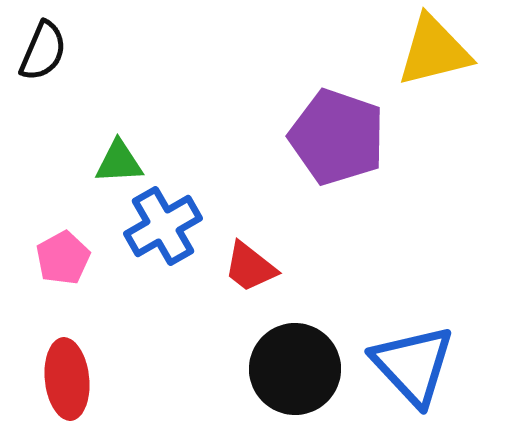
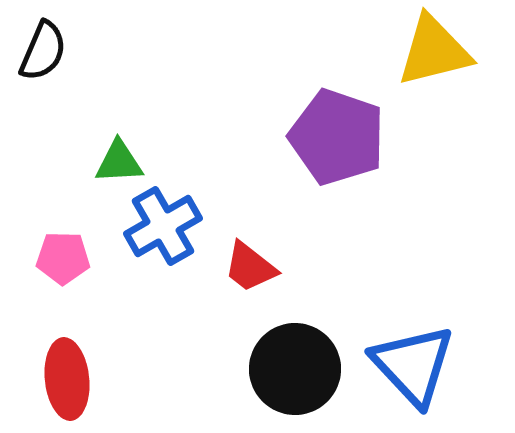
pink pentagon: rotated 30 degrees clockwise
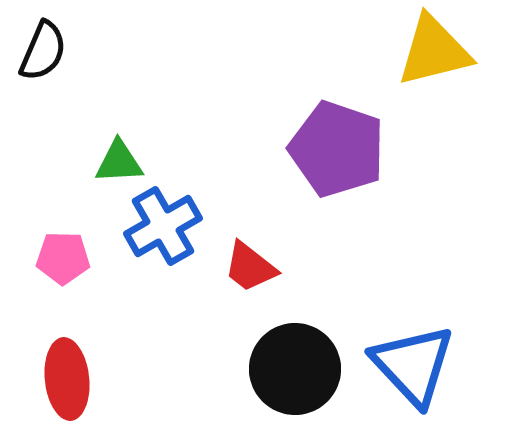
purple pentagon: moved 12 px down
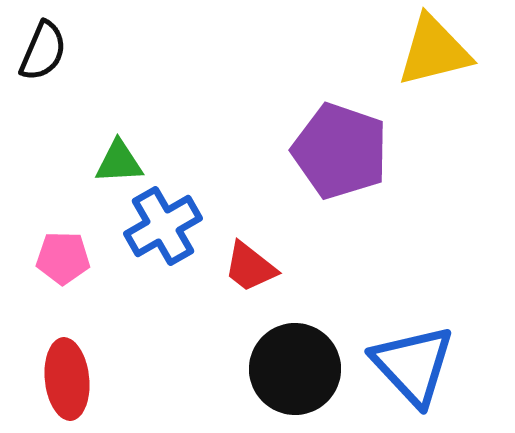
purple pentagon: moved 3 px right, 2 px down
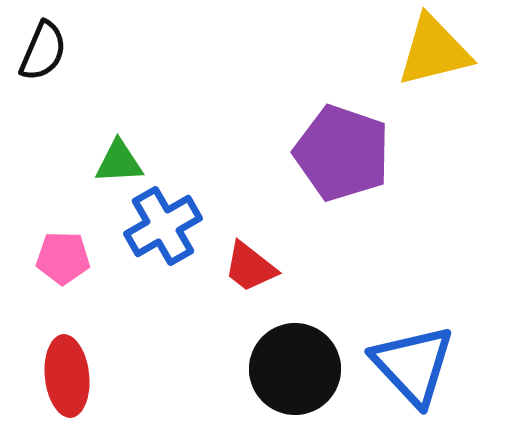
purple pentagon: moved 2 px right, 2 px down
red ellipse: moved 3 px up
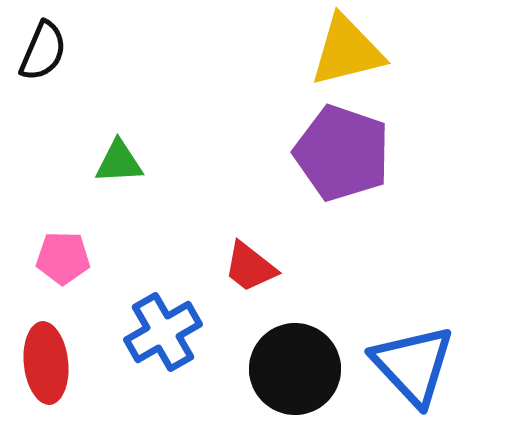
yellow triangle: moved 87 px left
blue cross: moved 106 px down
red ellipse: moved 21 px left, 13 px up
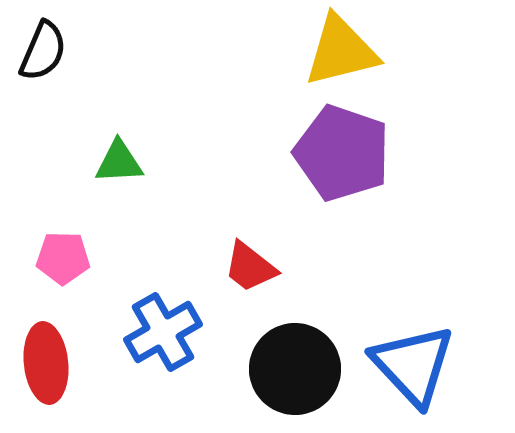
yellow triangle: moved 6 px left
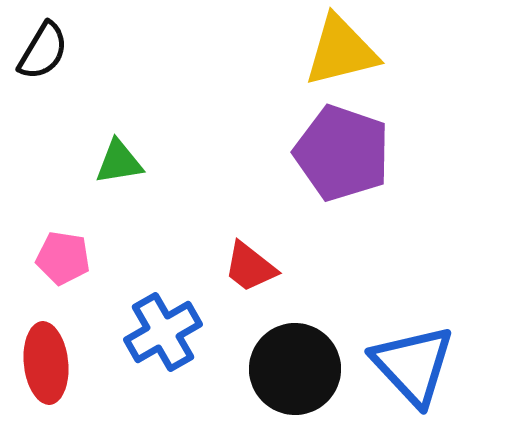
black semicircle: rotated 8 degrees clockwise
green triangle: rotated 6 degrees counterclockwise
pink pentagon: rotated 8 degrees clockwise
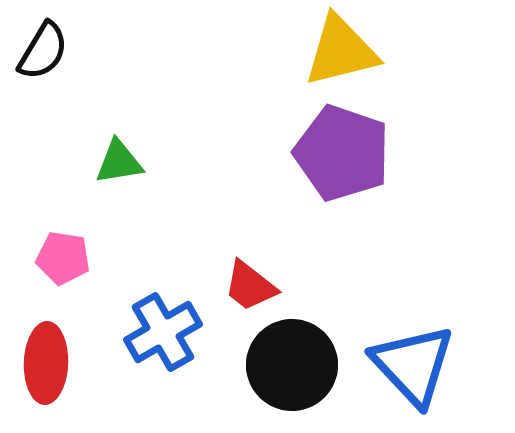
red trapezoid: moved 19 px down
red ellipse: rotated 8 degrees clockwise
black circle: moved 3 px left, 4 px up
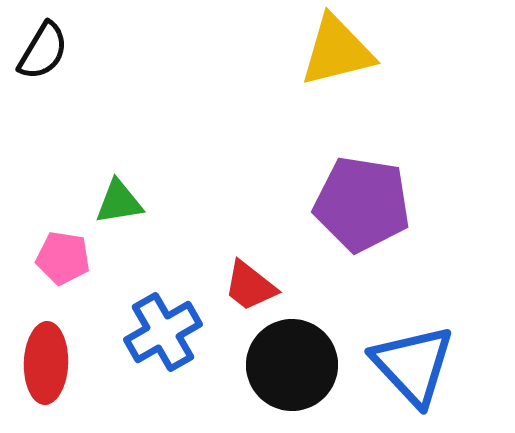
yellow triangle: moved 4 px left
purple pentagon: moved 20 px right, 51 px down; rotated 10 degrees counterclockwise
green triangle: moved 40 px down
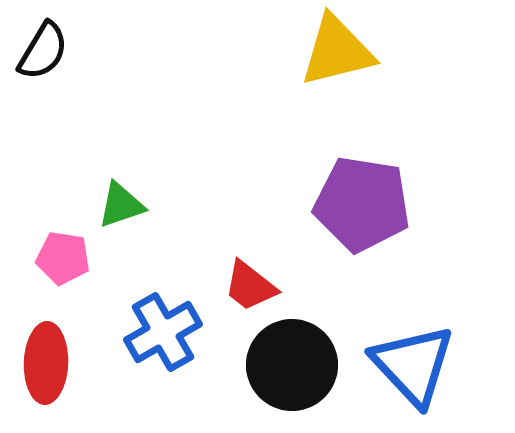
green triangle: moved 2 px right, 3 px down; rotated 10 degrees counterclockwise
